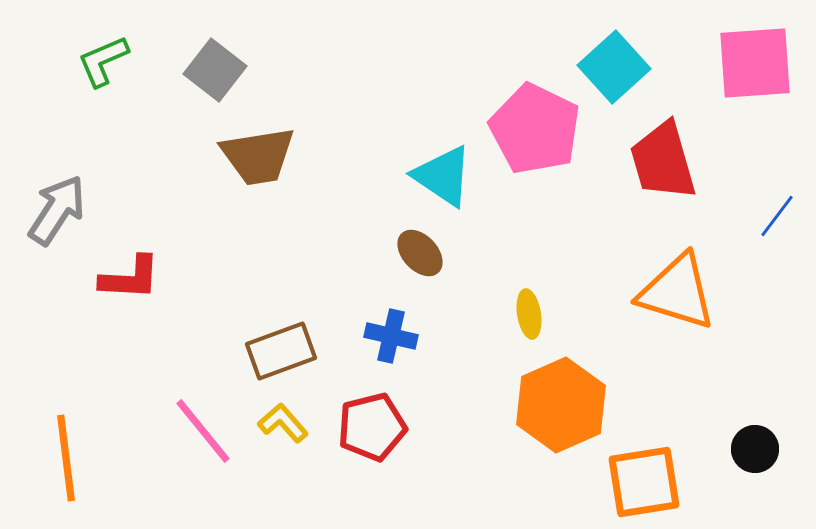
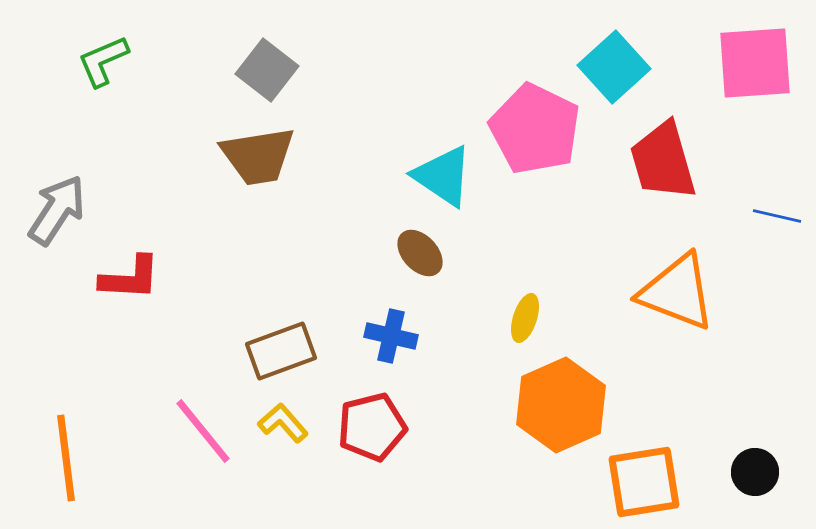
gray square: moved 52 px right
blue line: rotated 66 degrees clockwise
orange triangle: rotated 4 degrees clockwise
yellow ellipse: moved 4 px left, 4 px down; rotated 27 degrees clockwise
black circle: moved 23 px down
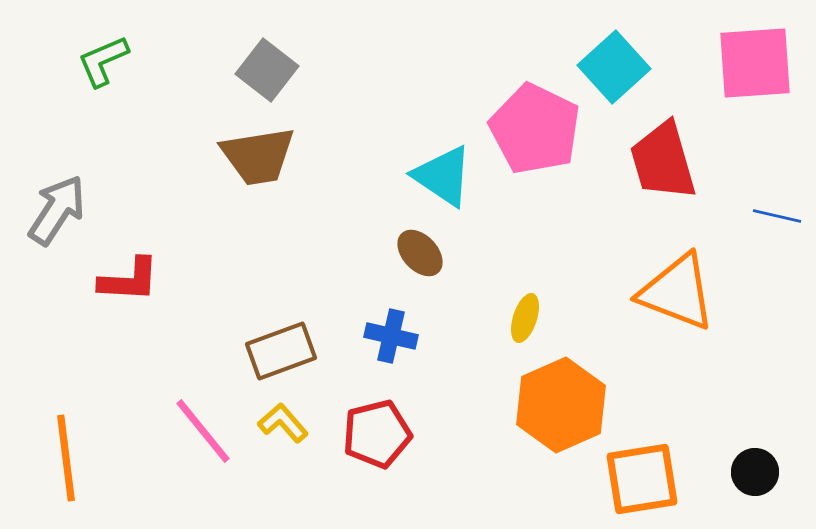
red L-shape: moved 1 px left, 2 px down
red pentagon: moved 5 px right, 7 px down
orange square: moved 2 px left, 3 px up
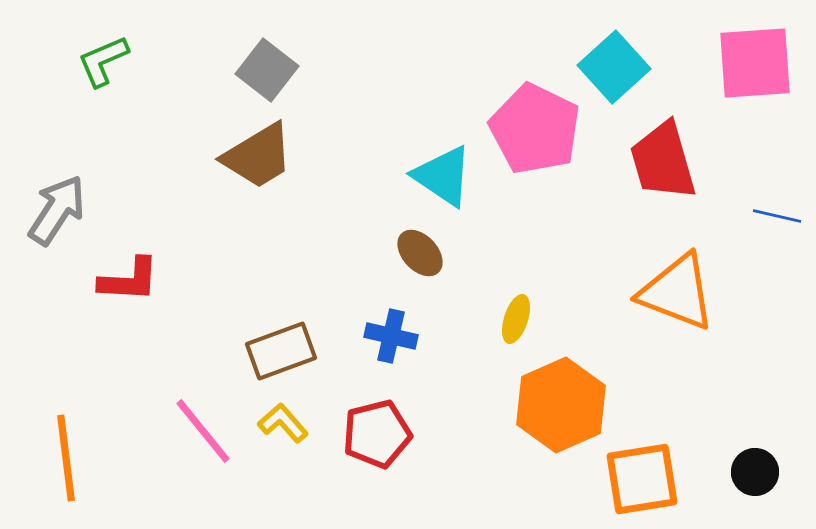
brown trapezoid: rotated 22 degrees counterclockwise
yellow ellipse: moved 9 px left, 1 px down
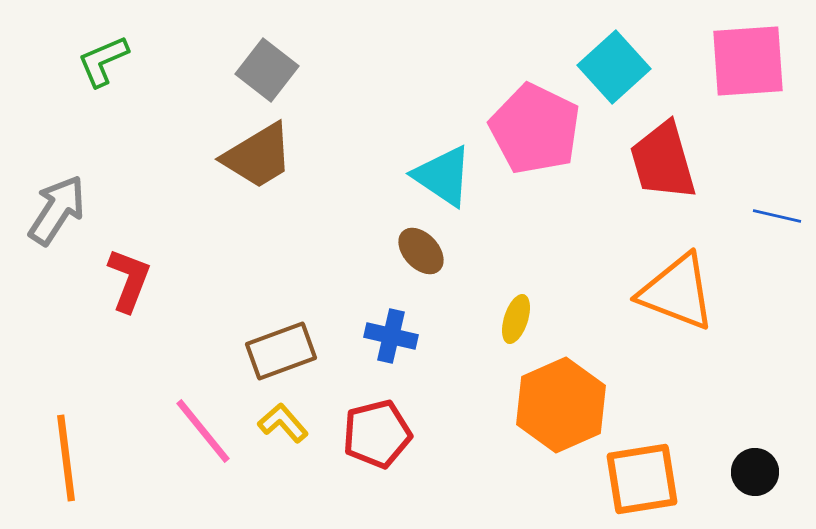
pink square: moved 7 px left, 2 px up
brown ellipse: moved 1 px right, 2 px up
red L-shape: rotated 72 degrees counterclockwise
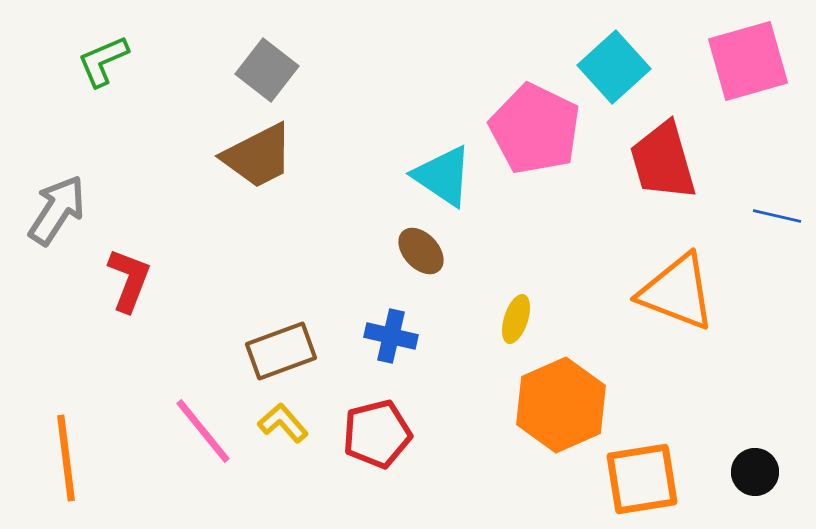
pink square: rotated 12 degrees counterclockwise
brown trapezoid: rotated 4 degrees clockwise
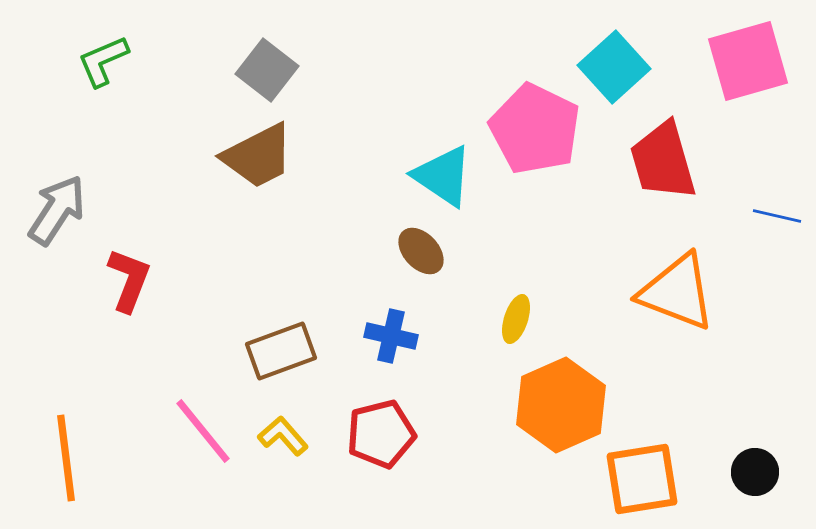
yellow L-shape: moved 13 px down
red pentagon: moved 4 px right
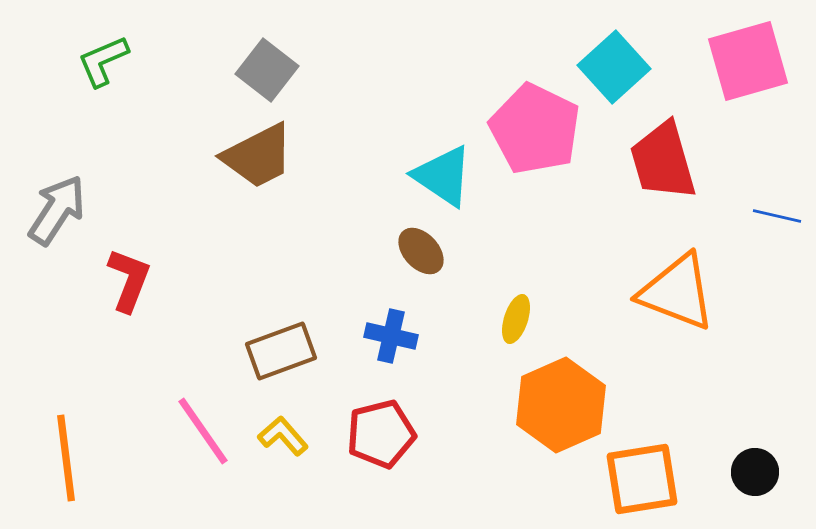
pink line: rotated 4 degrees clockwise
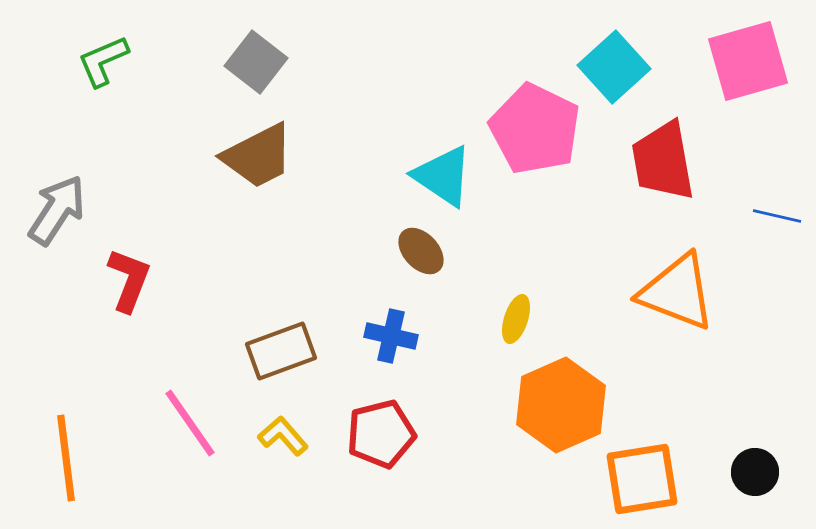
gray square: moved 11 px left, 8 px up
red trapezoid: rotated 6 degrees clockwise
pink line: moved 13 px left, 8 px up
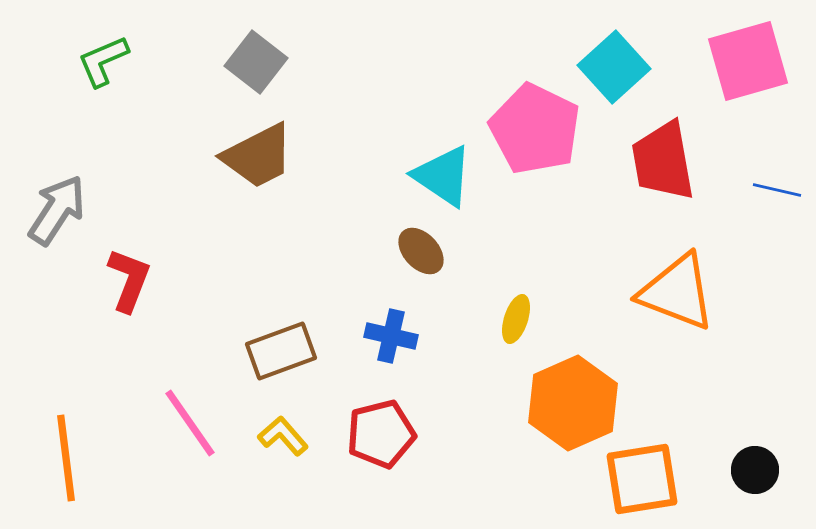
blue line: moved 26 px up
orange hexagon: moved 12 px right, 2 px up
black circle: moved 2 px up
